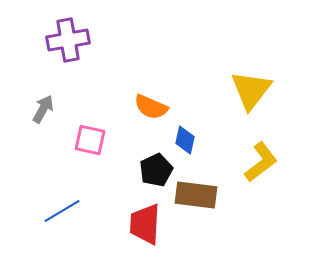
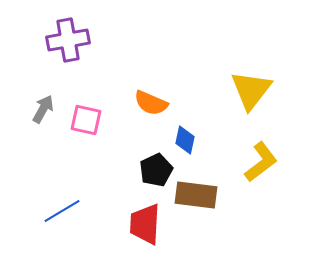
orange semicircle: moved 4 px up
pink square: moved 4 px left, 20 px up
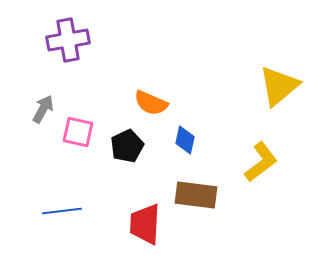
yellow triangle: moved 28 px right, 4 px up; rotated 12 degrees clockwise
pink square: moved 8 px left, 12 px down
black pentagon: moved 29 px left, 24 px up
blue line: rotated 24 degrees clockwise
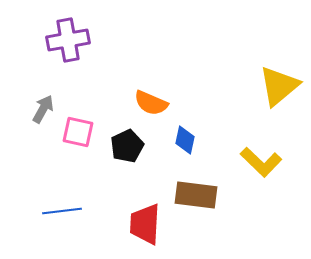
yellow L-shape: rotated 81 degrees clockwise
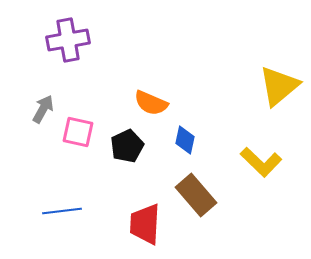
brown rectangle: rotated 42 degrees clockwise
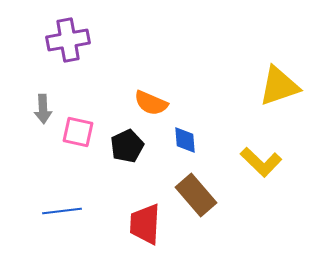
yellow triangle: rotated 21 degrees clockwise
gray arrow: rotated 148 degrees clockwise
blue diamond: rotated 16 degrees counterclockwise
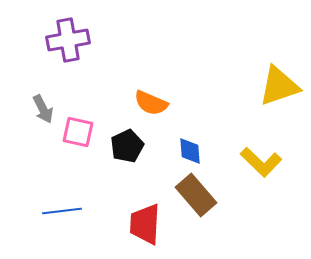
gray arrow: rotated 24 degrees counterclockwise
blue diamond: moved 5 px right, 11 px down
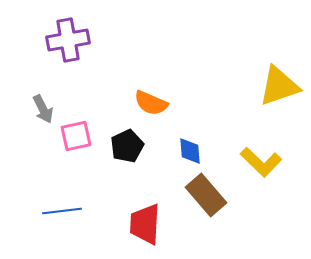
pink square: moved 2 px left, 4 px down; rotated 24 degrees counterclockwise
brown rectangle: moved 10 px right
